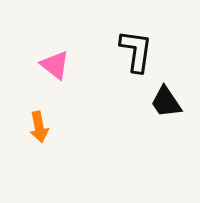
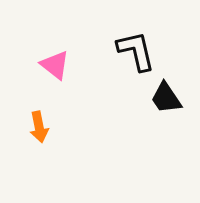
black L-shape: rotated 21 degrees counterclockwise
black trapezoid: moved 4 px up
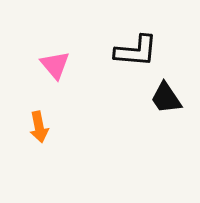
black L-shape: rotated 108 degrees clockwise
pink triangle: rotated 12 degrees clockwise
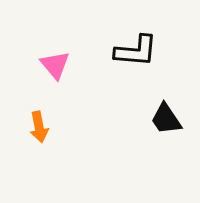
black trapezoid: moved 21 px down
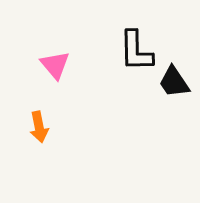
black L-shape: rotated 84 degrees clockwise
black trapezoid: moved 8 px right, 37 px up
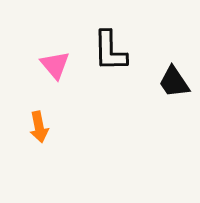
black L-shape: moved 26 px left
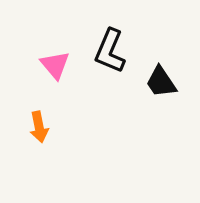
black L-shape: rotated 24 degrees clockwise
black trapezoid: moved 13 px left
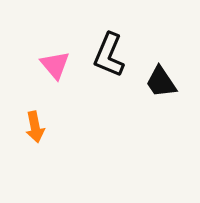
black L-shape: moved 1 px left, 4 px down
orange arrow: moved 4 px left
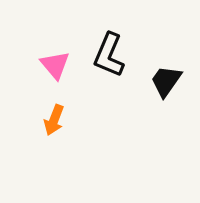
black trapezoid: moved 5 px right, 1 px up; rotated 69 degrees clockwise
orange arrow: moved 19 px right, 7 px up; rotated 32 degrees clockwise
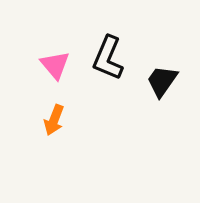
black L-shape: moved 1 px left, 3 px down
black trapezoid: moved 4 px left
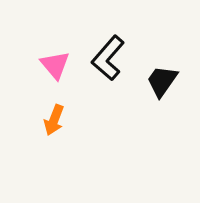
black L-shape: rotated 18 degrees clockwise
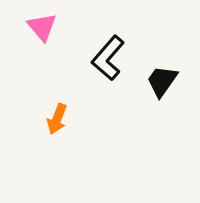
pink triangle: moved 13 px left, 38 px up
orange arrow: moved 3 px right, 1 px up
